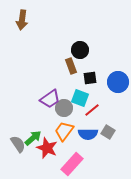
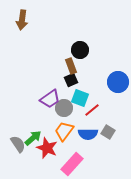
black square: moved 19 px left, 2 px down; rotated 16 degrees counterclockwise
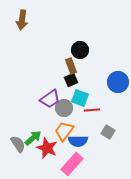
red line: rotated 35 degrees clockwise
blue semicircle: moved 10 px left, 7 px down
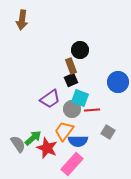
gray circle: moved 8 px right, 1 px down
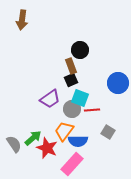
blue circle: moved 1 px down
gray semicircle: moved 4 px left
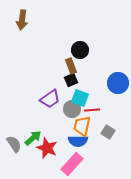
orange trapezoid: moved 18 px right, 5 px up; rotated 25 degrees counterclockwise
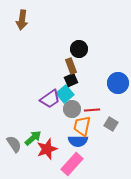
black circle: moved 1 px left, 1 px up
cyan square: moved 15 px left, 4 px up; rotated 30 degrees clockwise
gray square: moved 3 px right, 8 px up
red star: moved 1 px down; rotated 30 degrees clockwise
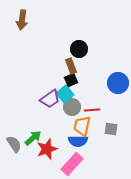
gray circle: moved 2 px up
gray square: moved 5 px down; rotated 24 degrees counterclockwise
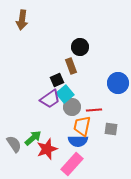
black circle: moved 1 px right, 2 px up
black square: moved 14 px left
red line: moved 2 px right
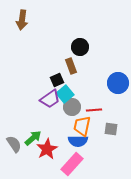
red star: rotated 10 degrees counterclockwise
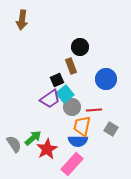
blue circle: moved 12 px left, 4 px up
gray square: rotated 24 degrees clockwise
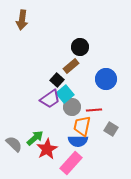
brown rectangle: rotated 70 degrees clockwise
black square: rotated 24 degrees counterclockwise
green arrow: moved 2 px right
gray semicircle: rotated 12 degrees counterclockwise
pink rectangle: moved 1 px left, 1 px up
